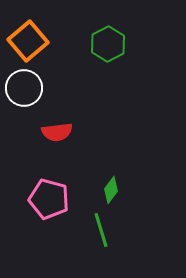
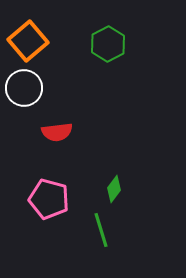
green diamond: moved 3 px right, 1 px up
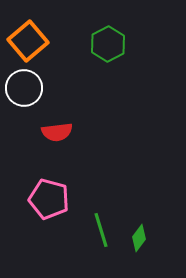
green diamond: moved 25 px right, 49 px down
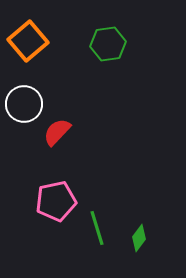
green hexagon: rotated 20 degrees clockwise
white circle: moved 16 px down
red semicircle: rotated 140 degrees clockwise
pink pentagon: moved 7 px right, 2 px down; rotated 27 degrees counterclockwise
green line: moved 4 px left, 2 px up
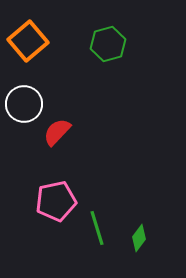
green hexagon: rotated 8 degrees counterclockwise
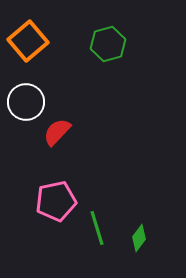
white circle: moved 2 px right, 2 px up
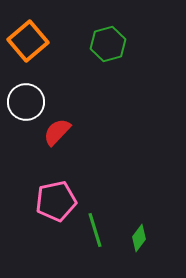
green line: moved 2 px left, 2 px down
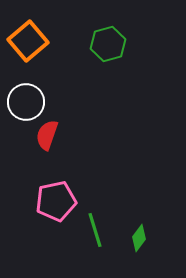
red semicircle: moved 10 px left, 3 px down; rotated 24 degrees counterclockwise
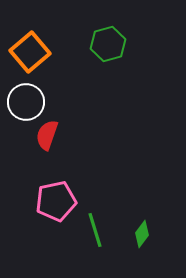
orange square: moved 2 px right, 11 px down
green diamond: moved 3 px right, 4 px up
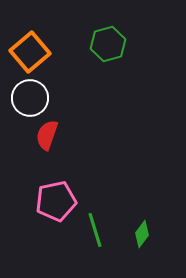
white circle: moved 4 px right, 4 px up
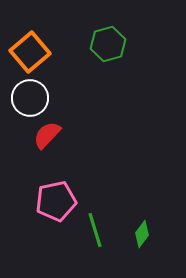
red semicircle: rotated 24 degrees clockwise
